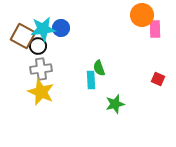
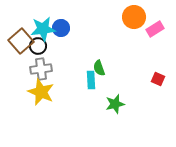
orange circle: moved 8 px left, 2 px down
pink rectangle: rotated 60 degrees clockwise
brown square: moved 2 px left, 5 px down; rotated 20 degrees clockwise
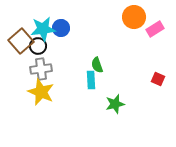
green semicircle: moved 2 px left, 3 px up
